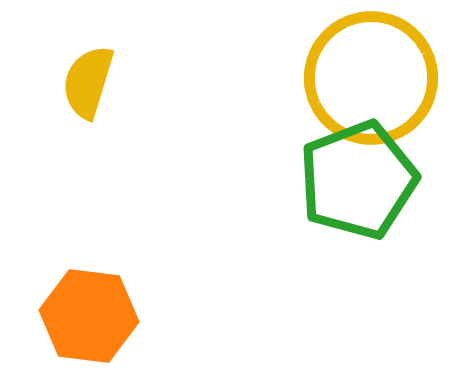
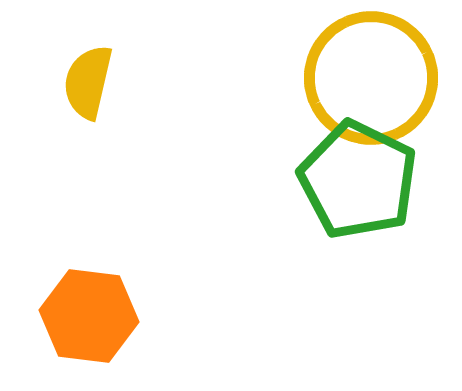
yellow semicircle: rotated 4 degrees counterclockwise
green pentagon: rotated 25 degrees counterclockwise
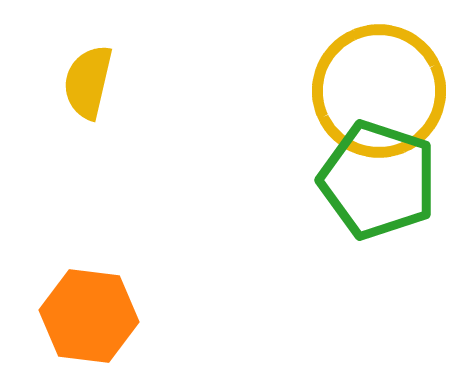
yellow circle: moved 8 px right, 13 px down
green pentagon: moved 20 px right; rotated 8 degrees counterclockwise
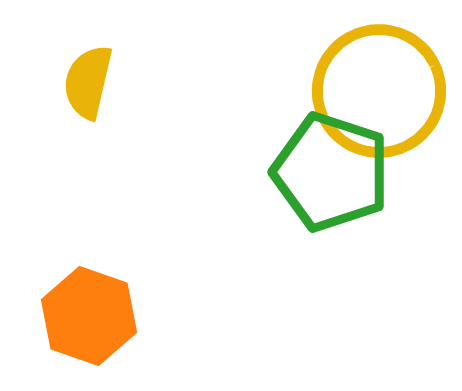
green pentagon: moved 47 px left, 8 px up
orange hexagon: rotated 12 degrees clockwise
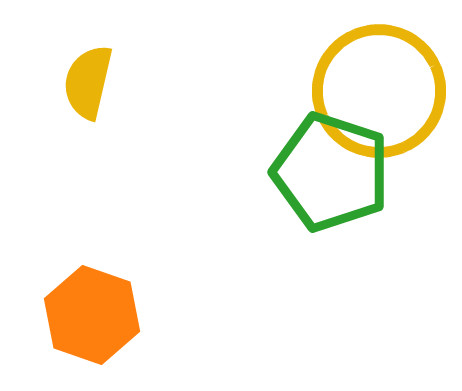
orange hexagon: moved 3 px right, 1 px up
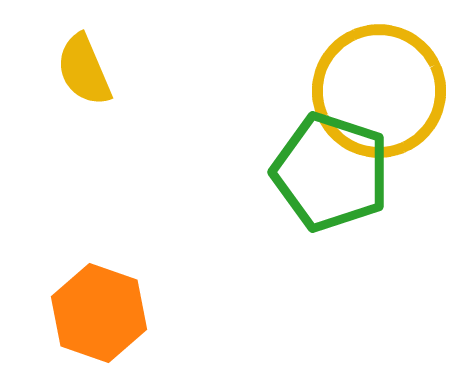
yellow semicircle: moved 4 px left, 12 px up; rotated 36 degrees counterclockwise
orange hexagon: moved 7 px right, 2 px up
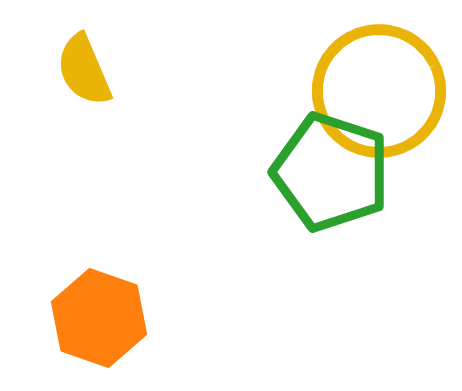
orange hexagon: moved 5 px down
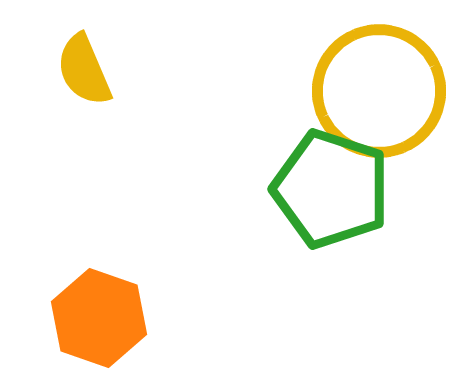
green pentagon: moved 17 px down
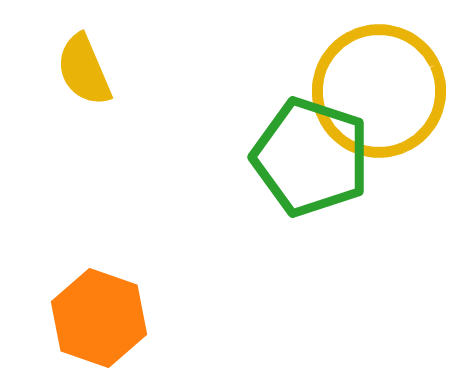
green pentagon: moved 20 px left, 32 px up
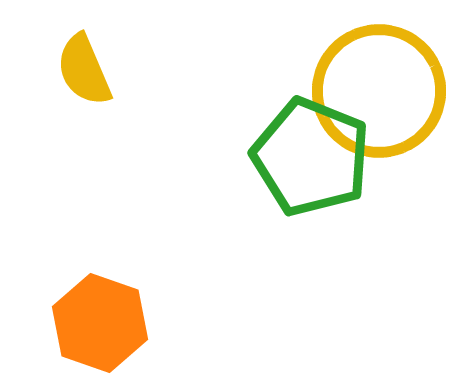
green pentagon: rotated 4 degrees clockwise
orange hexagon: moved 1 px right, 5 px down
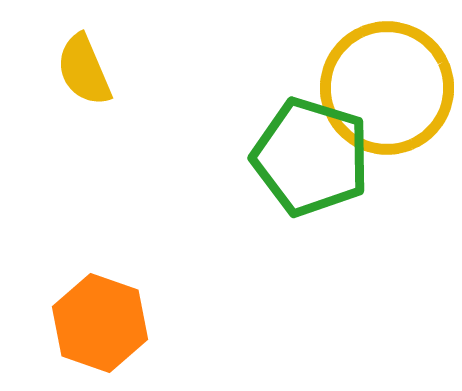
yellow circle: moved 8 px right, 3 px up
green pentagon: rotated 5 degrees counterclockwise
